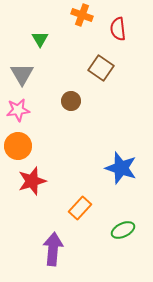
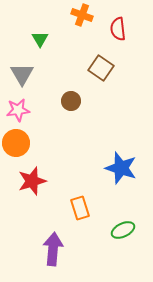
orange circle: moved 2 px left, 3 px up
orange rectangle: rotated 60 degrees counterclockwise
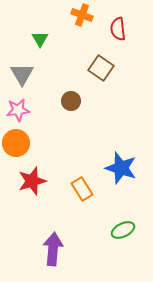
orange rectangle: moved 2 px right, 19 px up; rotated 15 degrees counterclockwise
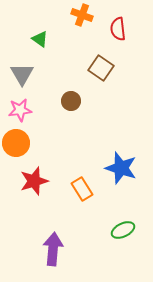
green triangle: rotated 24 degrees counterclockwise
pink star: moved 2 px right
red star: moved 2 px right
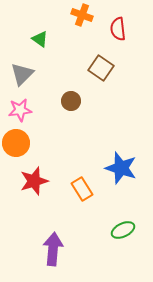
gray triangle: rotated 15 degrees clockwise
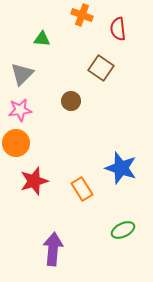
green triangle: moved 2 px right; rotated 30 degrees counterclockwise
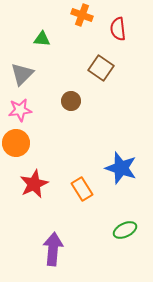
red star: moved 3 px down; rotated 8 degrees counterclockwise
green ellipse: moved 2 px right
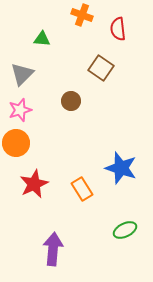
pink star: rotated 10 degrees counterclockwise
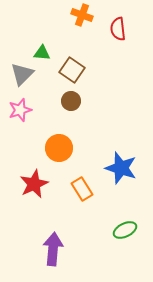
green triangle: moved 14 px down
brown square: moved 29 px left, 2 px down
orange circle: moved 43 px right, 5 px down
